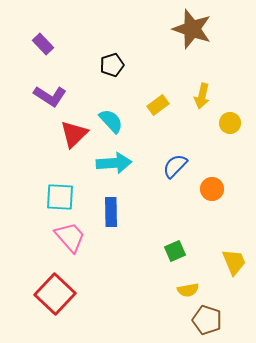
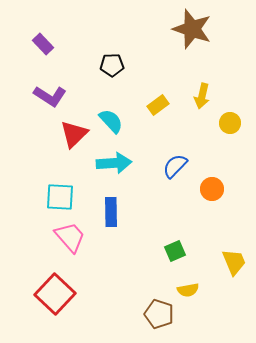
black pentagon: rotated 15 degrees clockwise
brown pentagon: moved 48 px left, 6 px up
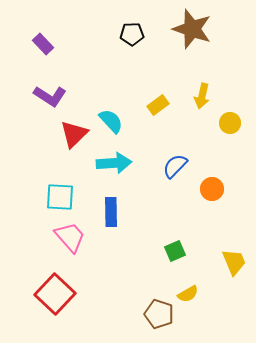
black pentagon: moved 20 px right, 31 px up
yellow semicircle: moved 4 px down; rotated 20 degrees counterclockwise
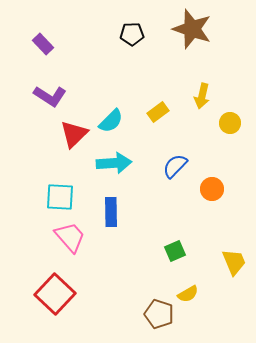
yellow rectangle: moved 7 px down
cyan semicircle: rotated 88 degrees clockwise
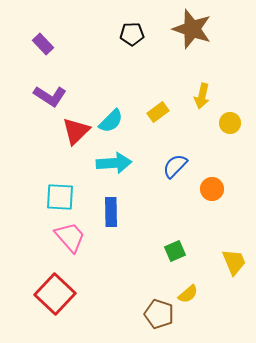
red triangle: moved 2 px right, 3 px up
yellow semicircle: rotated 10 degrees counterclockwise
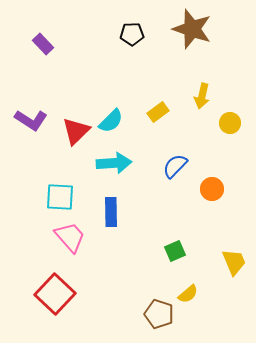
purple L-shape: moved 19 px left, 24 px down
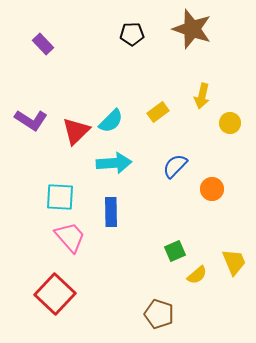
yellow semicircle: moved 9 px right, 19 px up
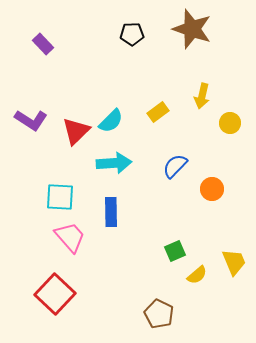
brown pentagon: rotated 8 degrees clockwise
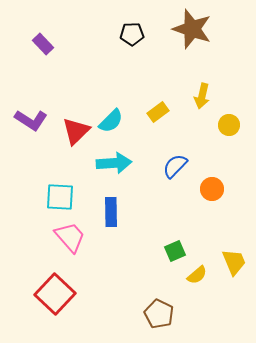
yellow circle: moved 1 px left, 2 px down
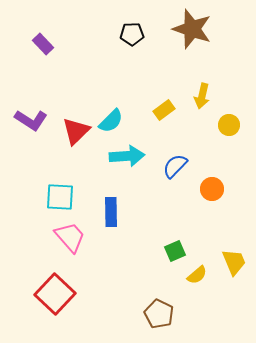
yellow rectangle: moved 6 px right, 2 px up
cyan arrow: moved 13 px right, 7 px up
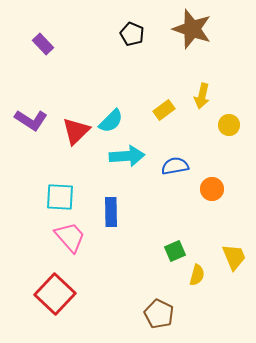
black pentagon: rotated 25 degrees clockwise
blue semicircle: rotated 36 degrees clockwise
yellow trapezoid: moved 5 px up
yellow semicircle: rotated 35 degrees counterclockwise
